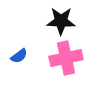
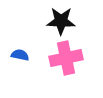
blue semicircle: moved 1 px right, 1 px up; rotated 132 degrees counterclockwise
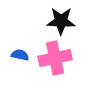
pink cross: moved 11 px left
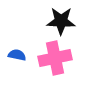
blue semicircle: moved 3 px left
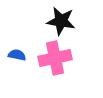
black star: rotated 8 degrees clockwise
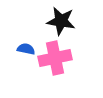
blue semicircle: moved 9 px right, 6 px up
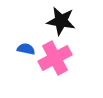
pink cross: rotated 16 degrees counterclockwise
